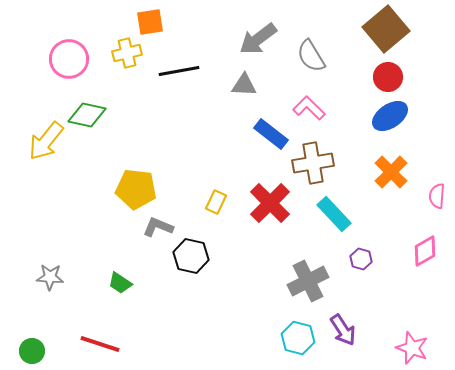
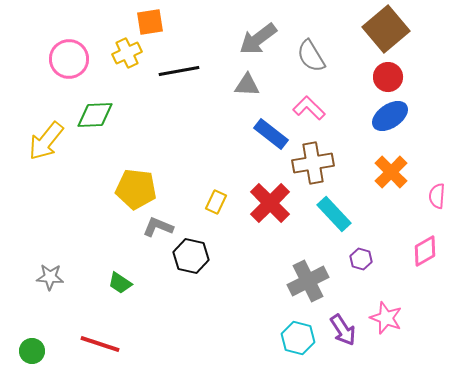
yellow cross: rotated 12 degrees counterclockwise
gray triangle: moved 3 px right
green diamond: moved 8 px right; rotated 15 degrees counterclockwise
pink star: moved 26 px left, 30 px up
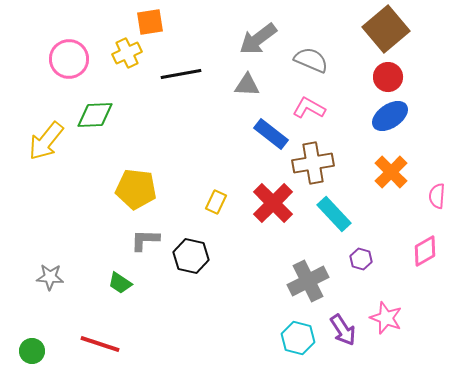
gray semicircle: moved 4 px down; rotated 144 degrees clockwise
black line: moved 2 px right, 3 px down
pink L-shape: rotated 16 degrees counterclockwise
red cross: moved 3 px right
gray L-shape: moved 13 px left, 13 px down; rotated 20 degrees counterclockwise
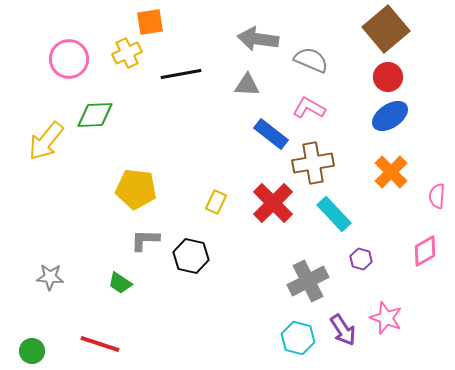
gray arrow: rotated 45 degrees clockwise
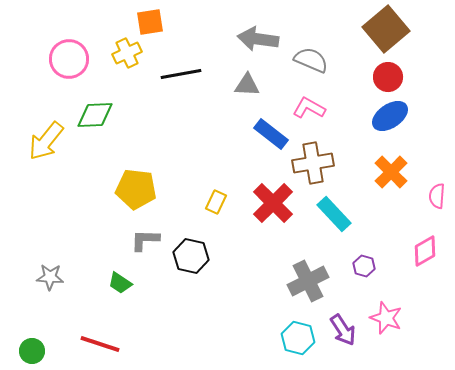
purple hexagon: moved 3 px right, 7 px down
